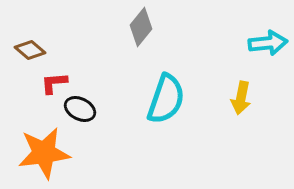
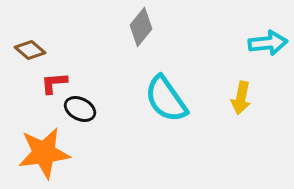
cyan semicircle: rotated 126 degrees clockwise
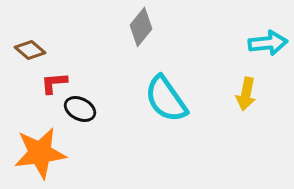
yellow arrow: moved 5 px right, 4 px up
orange star: moved 4 px left
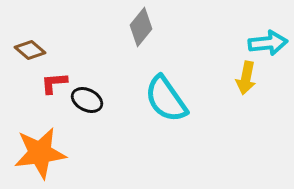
yellow arrow: moved 16 px up
black ellipse: moved 7 px right, 9 px up
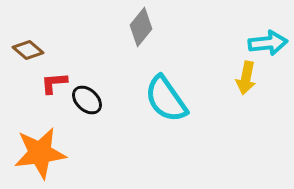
brown diamond: moved 2 px left
black ellipse: rotated 16 degrees clockwise
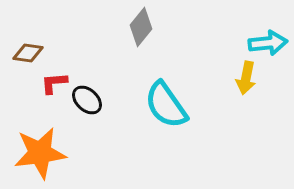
brown diamond: moved 3 px down; rotated 32 degrees counterclockwise
cyan semicircle: moved 6 px down
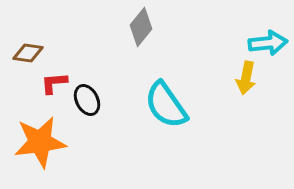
black ellipse: rotated 20 degrees clockwise
orange star: moved 11 px up
